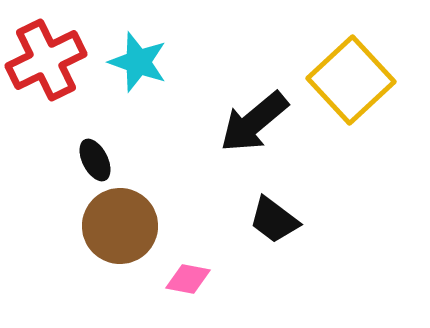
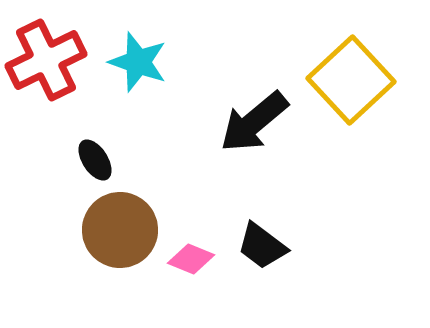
black ellipse: rotated 6 degrees counterclockwise
black trapezoid: moved 12 px left, 26 px down
brown circle: moved 4 px down
pink diamond: moved 3 px right, 20 px up; rotated 12 degrees clockwise
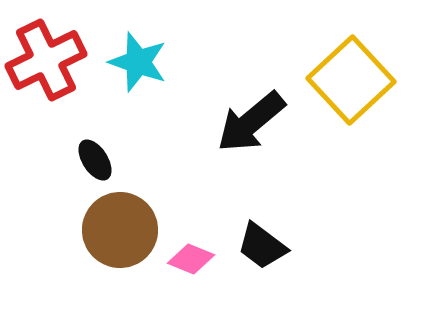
black arrow: moved 3 px left
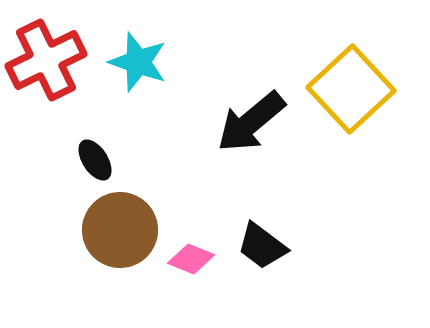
yellow square: moved 9 px down
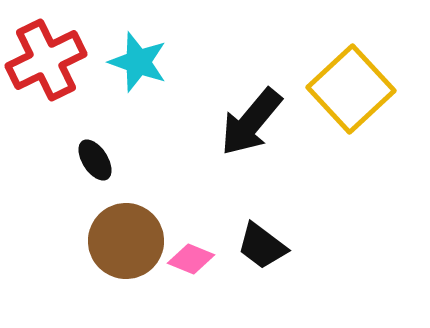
black arrow: rotated 10 degrees counterclockwise
brown circle: moved 6 px right, 11 px down
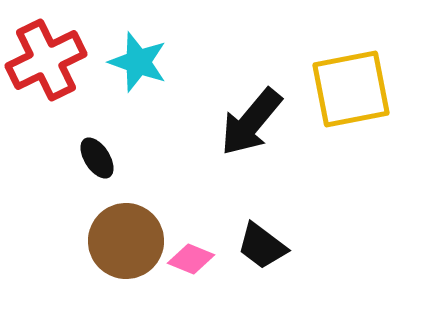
yellow square: rotated 32 degrees clockwise
black ellipse: moved 2 px right, 2 px up
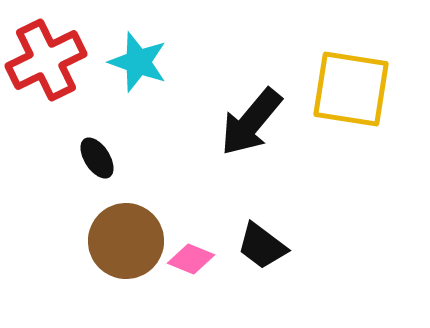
yellow square: rotated 20 degrees clockwise
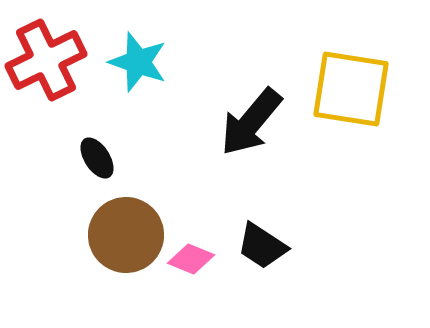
brown circle: moved 6 px up
black trapezoid: rotated 4 degrees counterclockwise
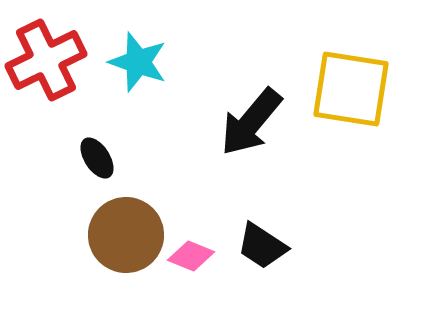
pink diamond: moved 3 px up
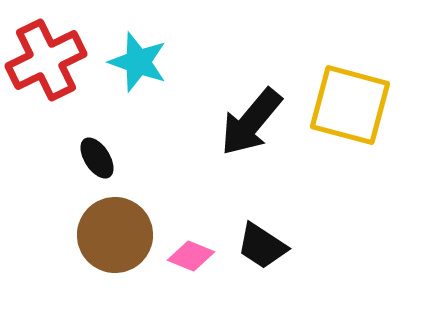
yellow square: moved 1 px left, 16 px down; rotated 6 degrees clockwise
brown circle: moved 11 px left
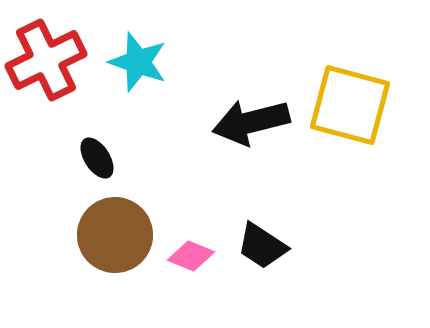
black arrow: rotated 36 degrees clockwise
